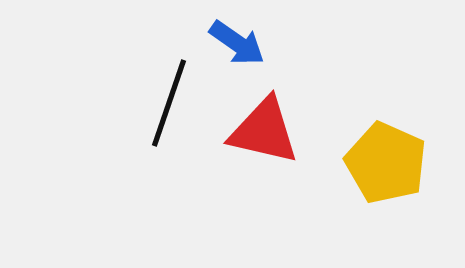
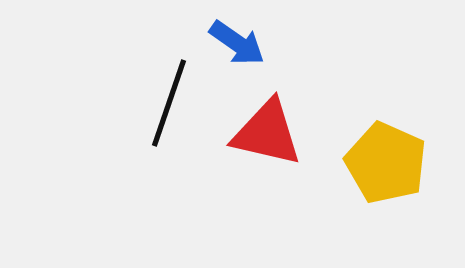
red triangle: moved 3 px right, 2 px down
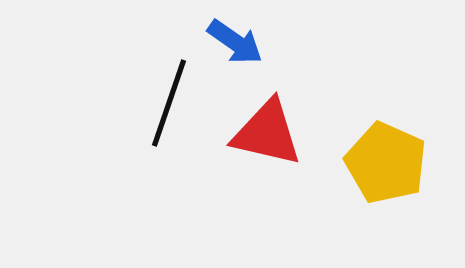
blue arrow: moved 2 px left, 1 px up
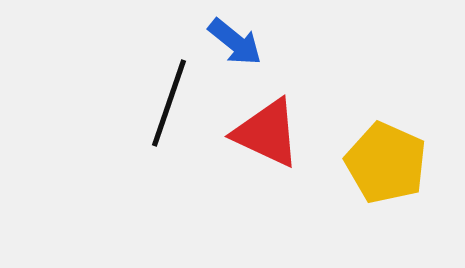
blue arrow: rotated 4 degrees clockwise
red triangle: rotated 12 degrees clockwise
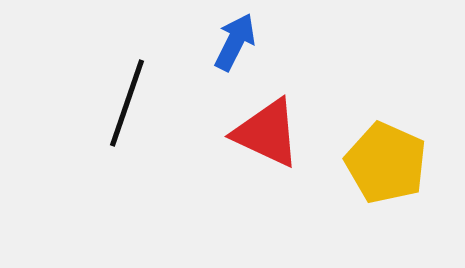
blue arrow: rotated 102 degrees counterclockwise
black line: moved 42 px left
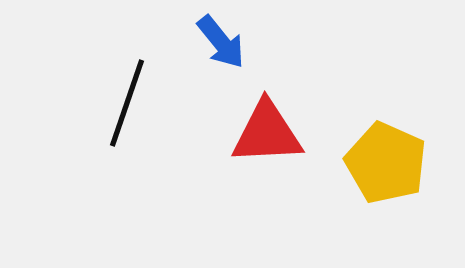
blue arrow: moved 14 px left; rotated 114 degrees clockwise
red triangle: rotated 28 degrees counterclockwise
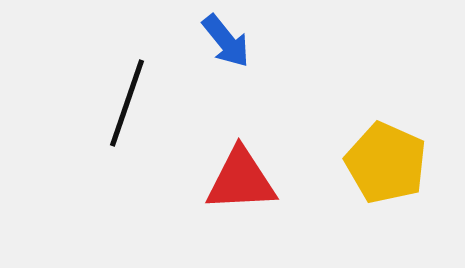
blue arrow: moved 5 px right, 1 px up
red triangle: moved 26 px left, 47 px down
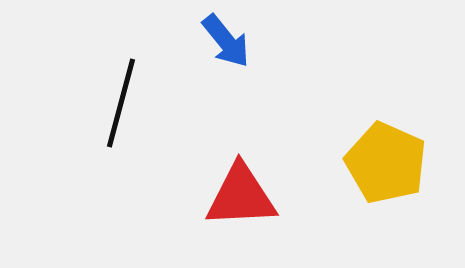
black line: moved 6 px left; rotated 4 degrees counterclockwise
red triangle: moved 16 px down
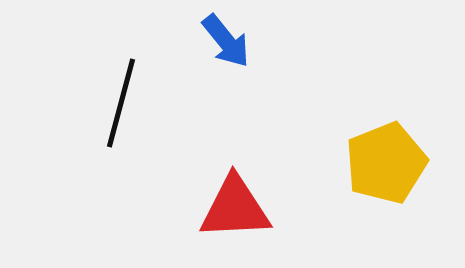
yellow pentagon: rotated 26 degrees clockwise
red triangle: moved 6 px left, 12 px down
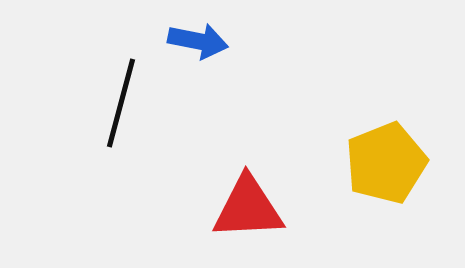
blue arrow: moved 28 px left; rotated 40 degrees counterclockwise
red triangle: moved 13 px right
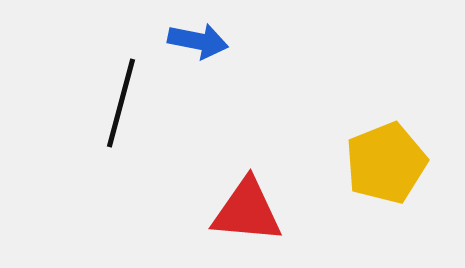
red triangle: moved 1 px left, 3 px down; rotated 8 degrees clockwise
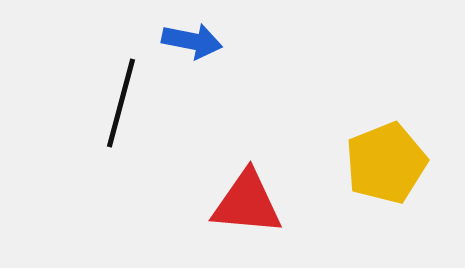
blue arrow: moved 6 px left
red triangle: moved 8 px up
